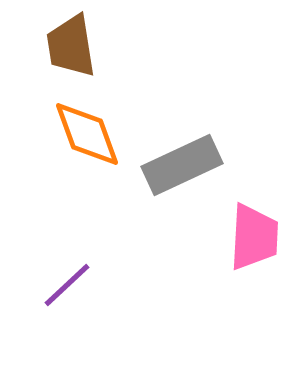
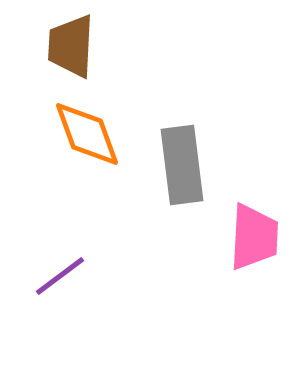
brown trapezoid: rotated 12 degrees clockwise
gray rectangle: rotated 72 degrees counterclockwise
purple line: moved 7 px left, 9 px up; rotated 6 degrees clockwise
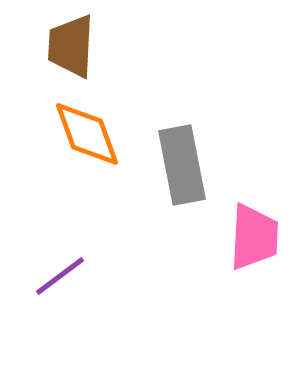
gray rectangle: rotated 4 degrees counterclockwise
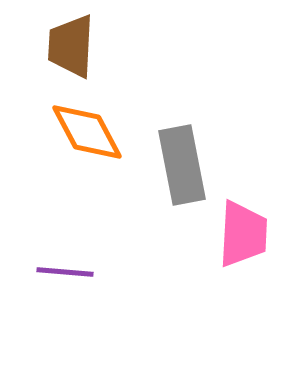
orange diamond: moved 2 px up; rotated 8 degrees counterclockwise
pink trapezoid: moved 11 px left, 3 px up
purple line: moved 5 px right, 4 px up; rotated 42 degrees clockwise
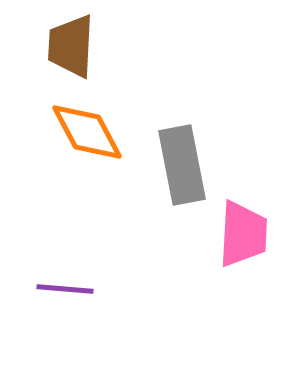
purple line: moved 17 px down
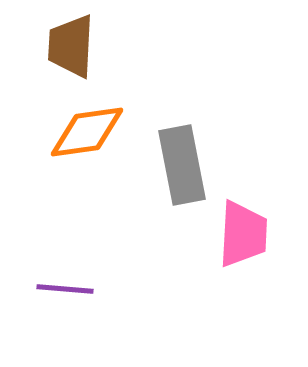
orange diamond: rotated 70 degrees counterclockwise
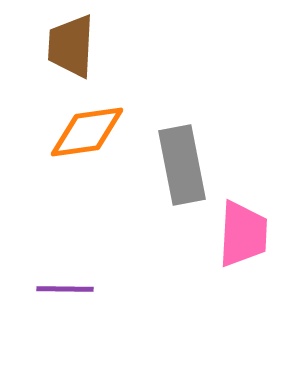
purple line: rotated 4 degrees counterclockwise
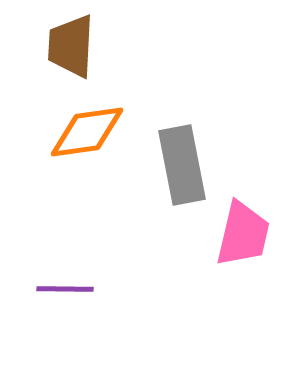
pink trapezoid: rotated 10 degrees clockwise
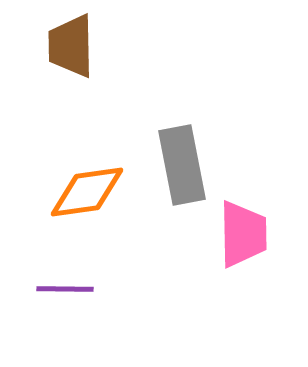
brown trapezoid: rotated 4 degrees counterclockwise
orange diamond: moved 60 px down
pink trapezoid: rotated 14 degrees counterclockwise
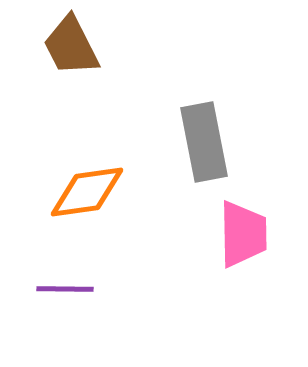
brown trapezoid: rotated 26 degrees counterclockwise
gray rectangle: moved 22 px right, 23 px up
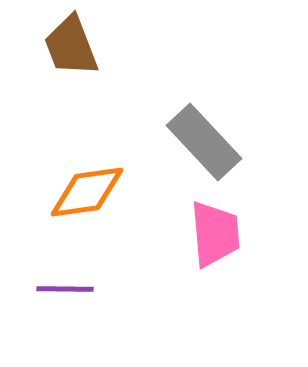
brown trapezoid: rotated 6 degrees clockwise
gray rectangle: rotated 32 degrees counterclockwise
pink trapezoid: moved 28 px left; rotated 4 degrees counterclockwise
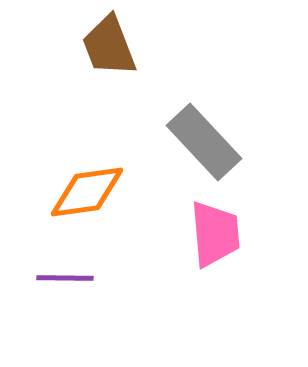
brown trapezoid: moved 38 px right
purple line: moved 11 px up
